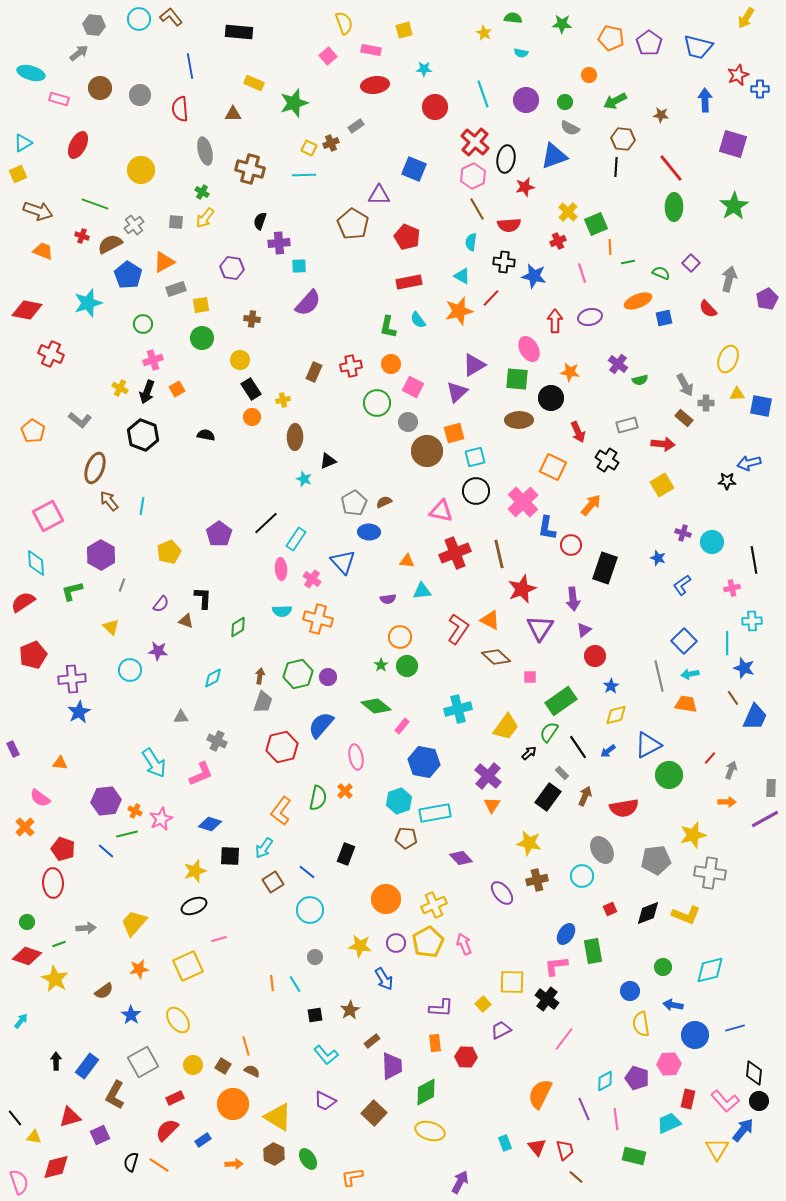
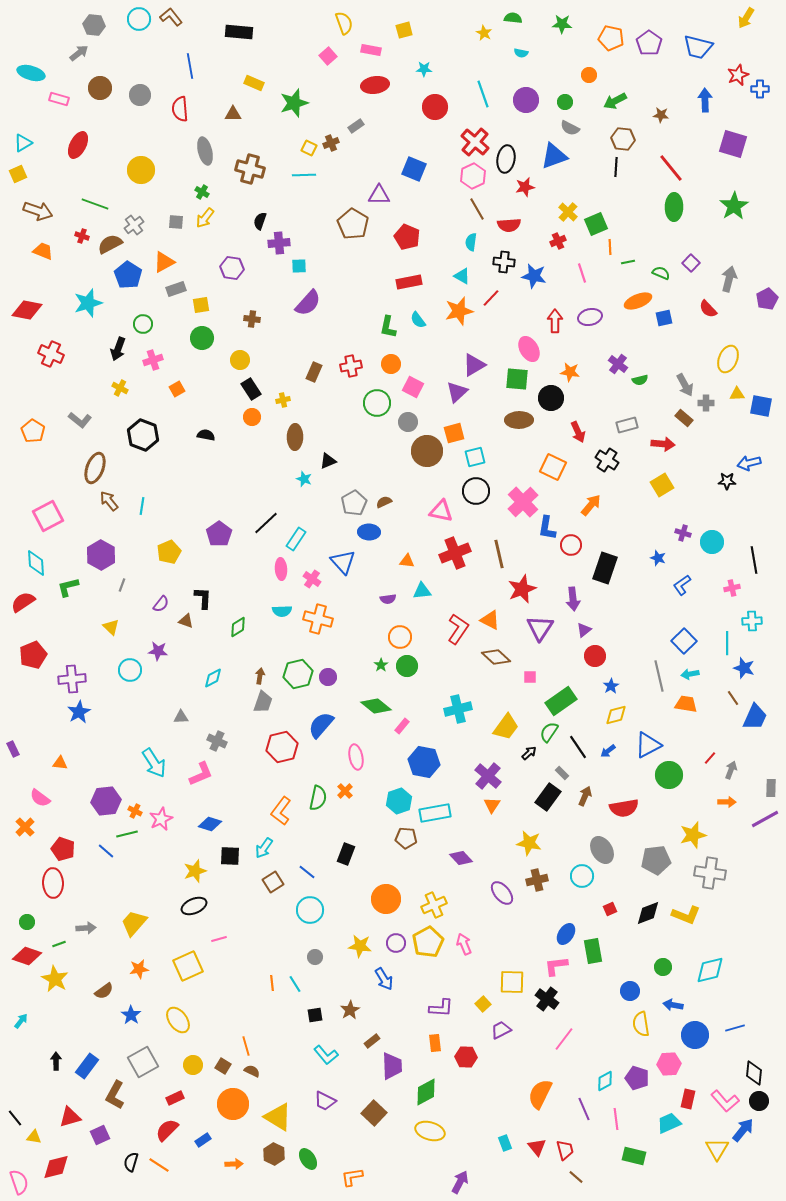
black arrow at (147, 392): moved 29 px left, 43 px up
green L-shape at (72, 591): moved 4 px left, 4 px up
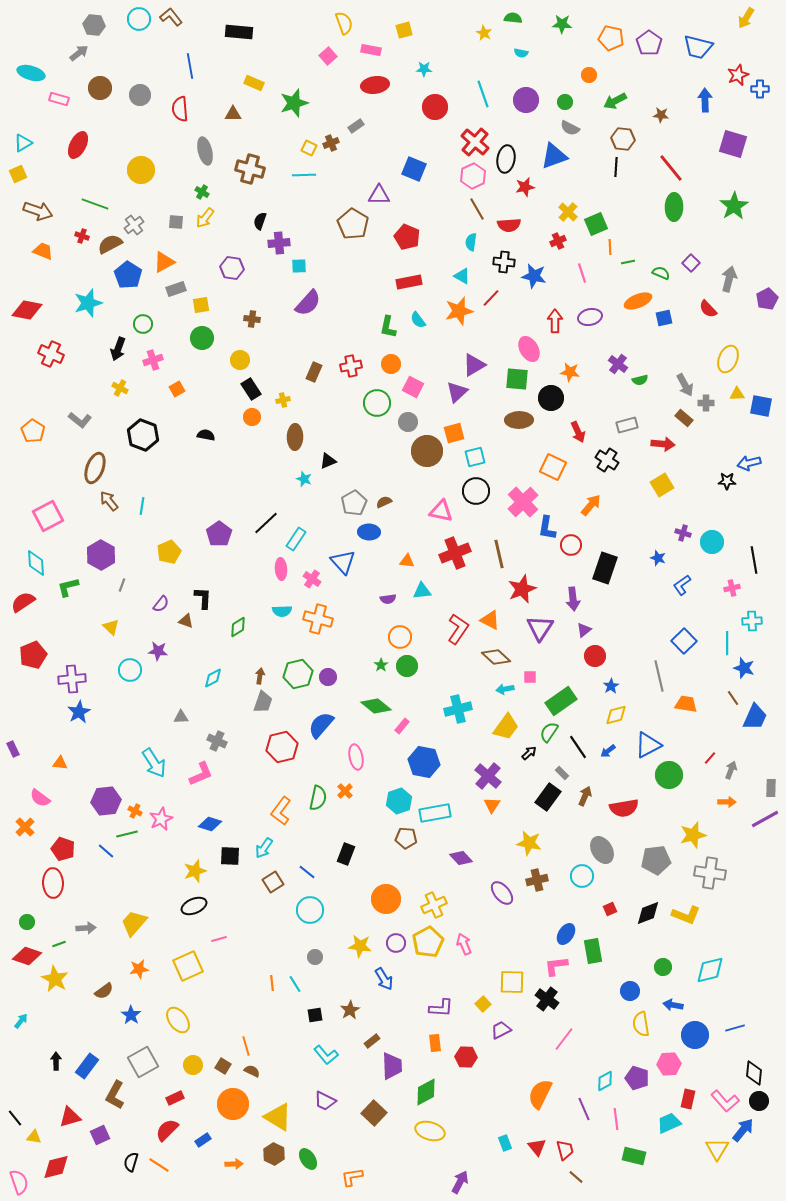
cyan arrow at (690, 674): moved 185 px left, 15 px down
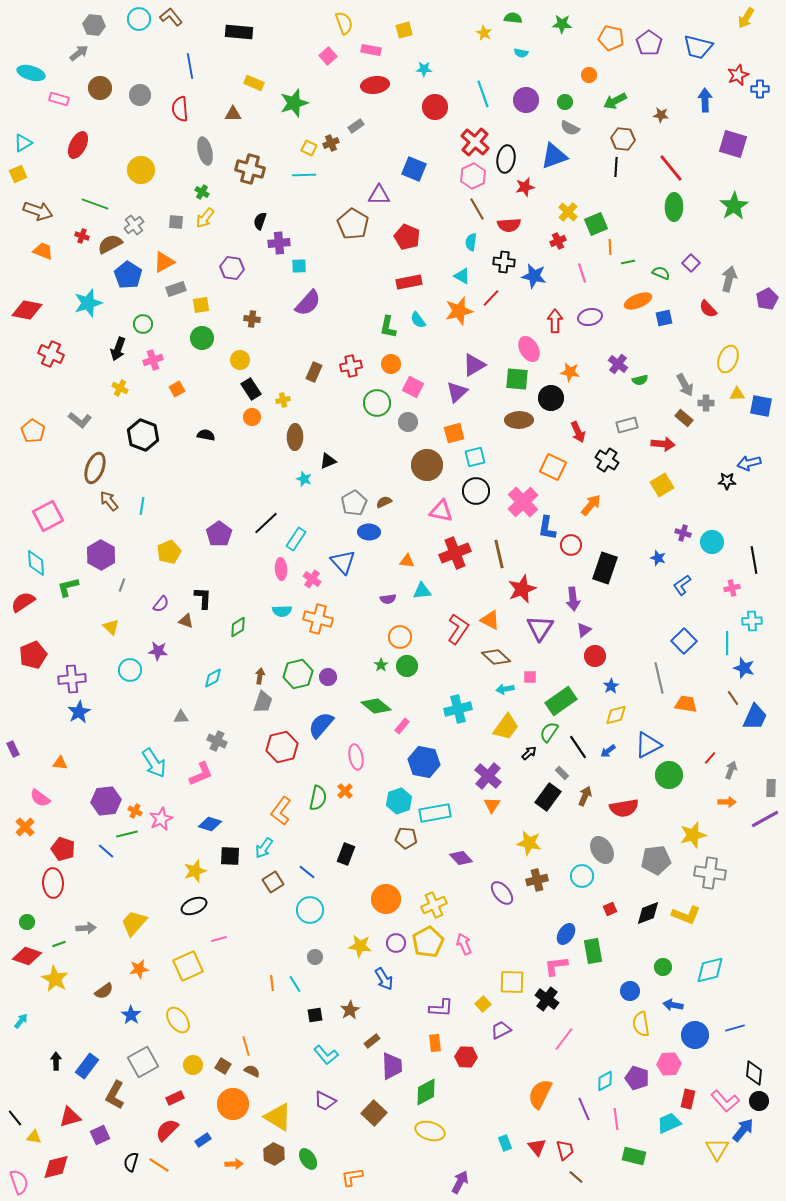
brown circle at (427, 451): moved 14 px down
gray line at (659, 676): moved 2 px down
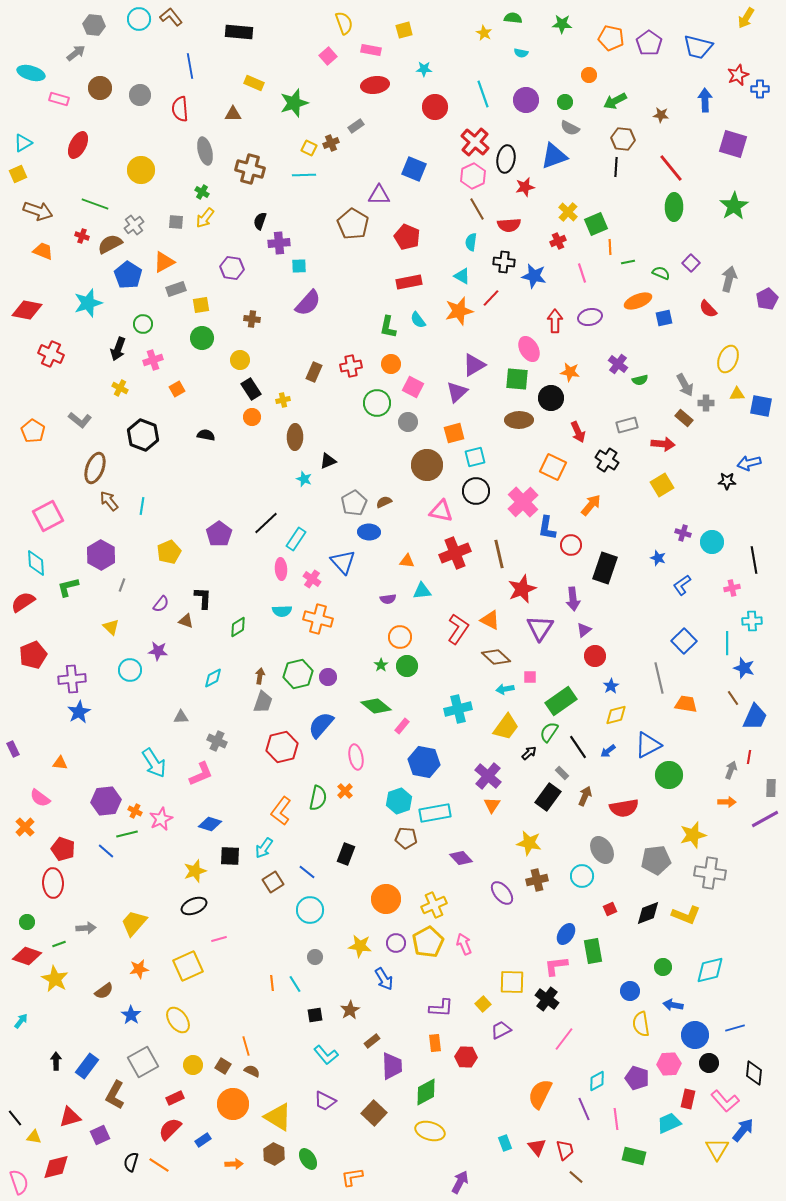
gray arrow at (79, 53): moved 3 px left
red line at (710, 758): moved 39 px right, 1 px up; rotated 32 degrees counterclockwise
cyan diamond at (605, 1081): moved 8 px left
black circle at (759, 1101): moved 50 px left, 38 px up
red semicircle at (167, 1130): moved 3 px right, 1 px up
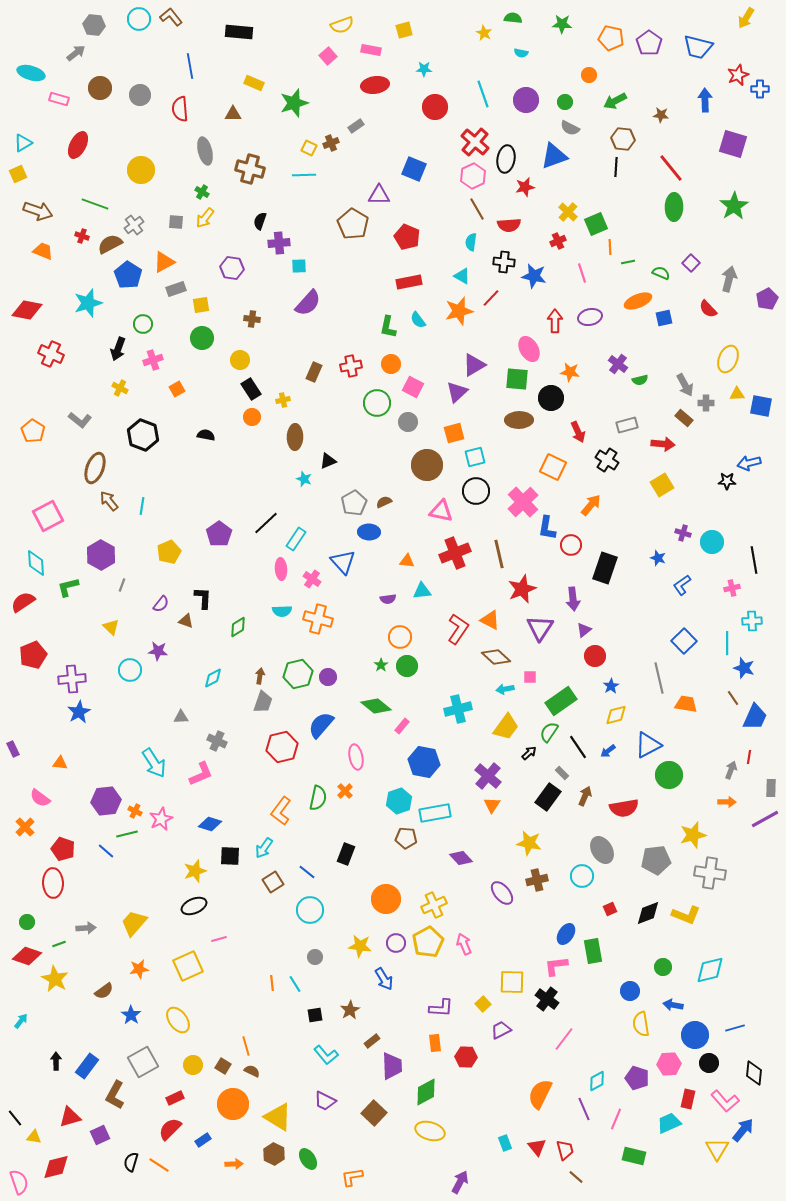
yellow semicircle at (344, 23): moved 2 px left, 2 px down; rotated 90 degrees clockwise
pink line at (616, 1119): rotated 30 degrees clockwise
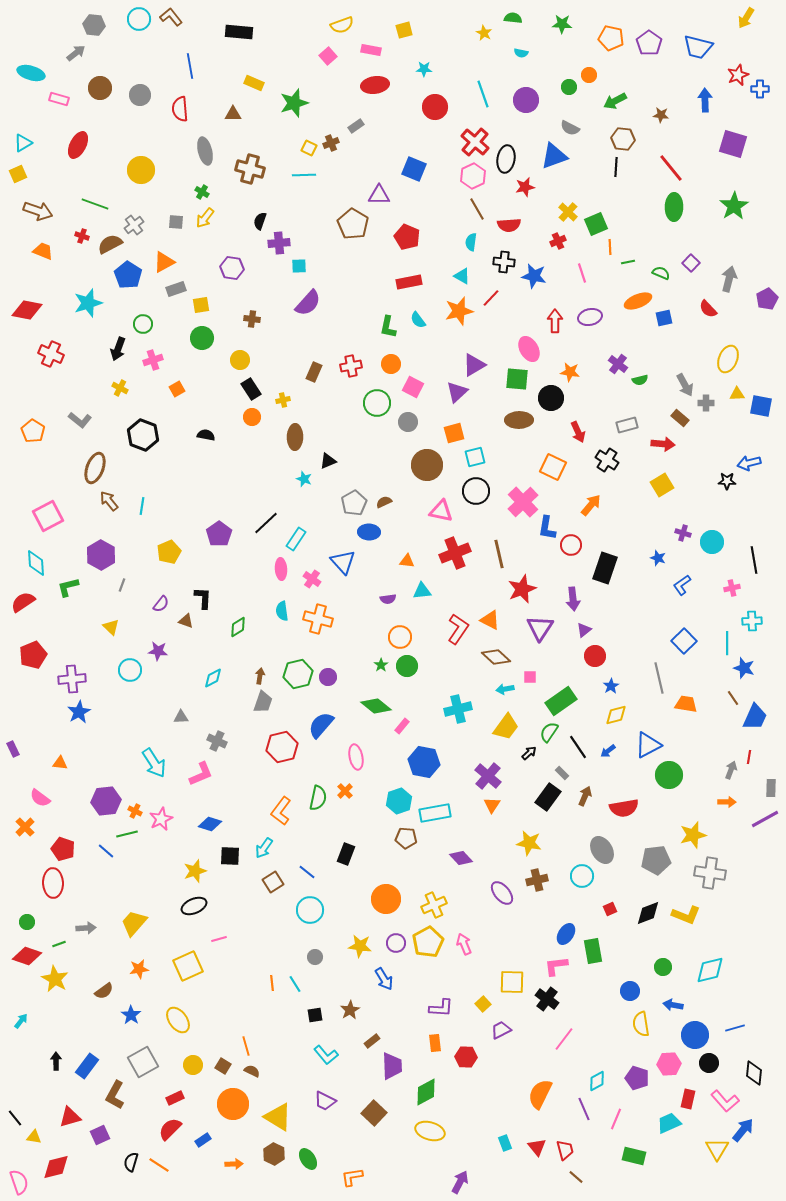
green circle at (565, 102): moved 4 px right, 15 px up
brown rectangle at (684, 418): moved 4 px left
cyan semicircle at (282, 611): rotated 84 degrees clockwise
